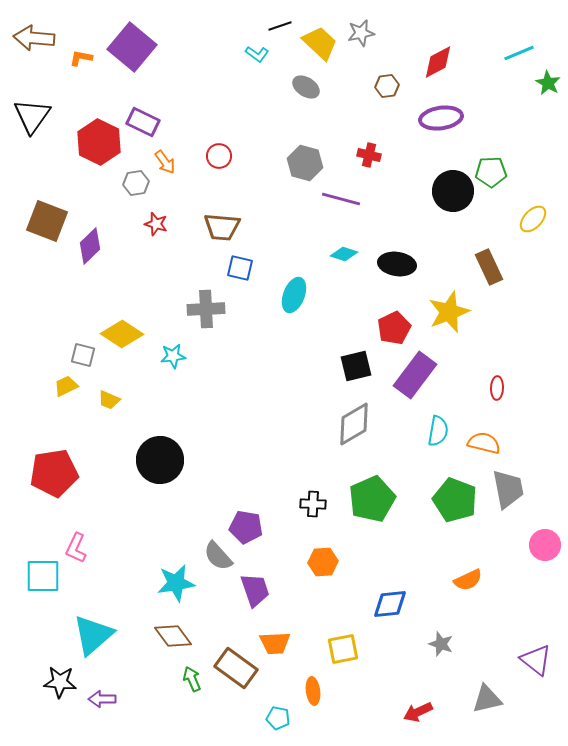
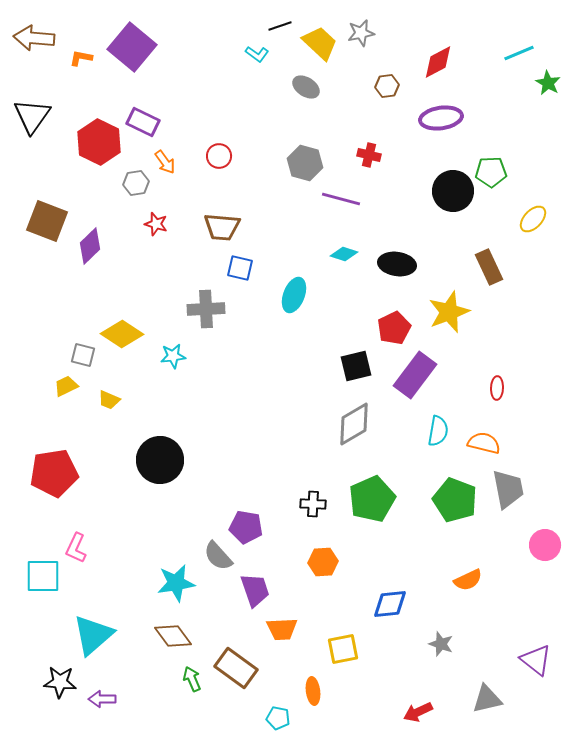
orange trapezoid at (275, 643): moved 7 px right, 14 px up
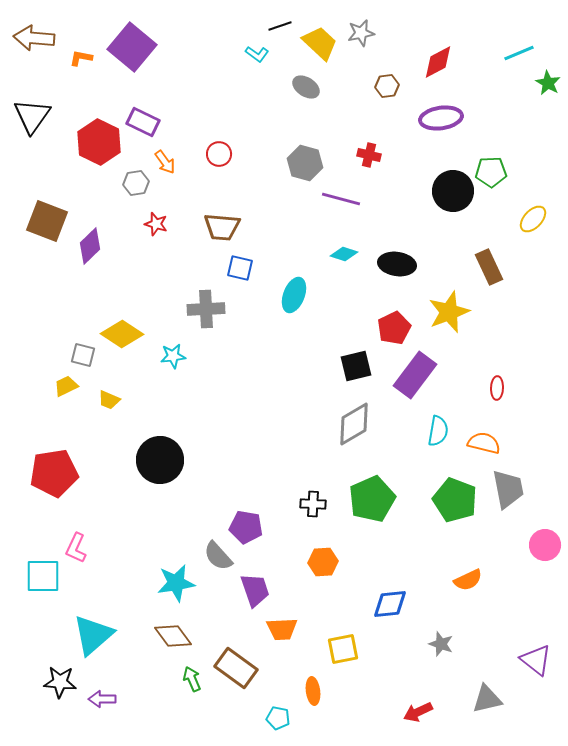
red circle at (219, 156): moved 2 px up
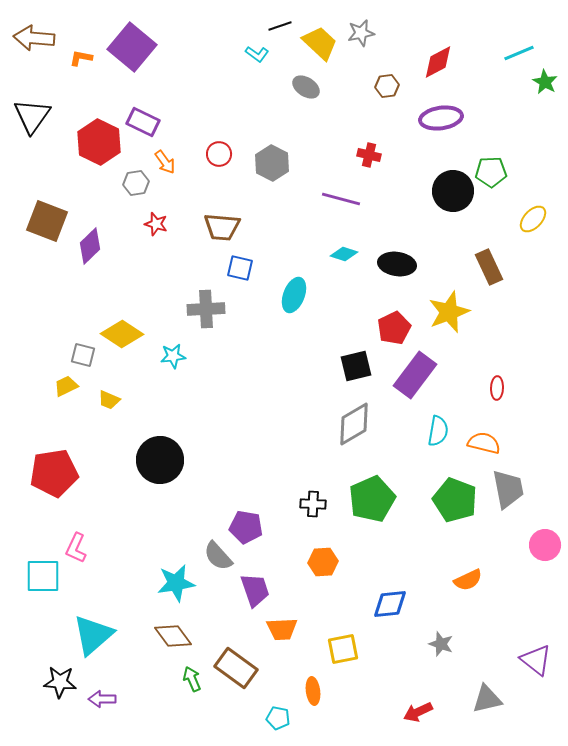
green star at (548, 83): moved 3 px left, 1 px up
gray hexagon at (305, 163): moved 33 px left; rotated 12 degrees clockwise
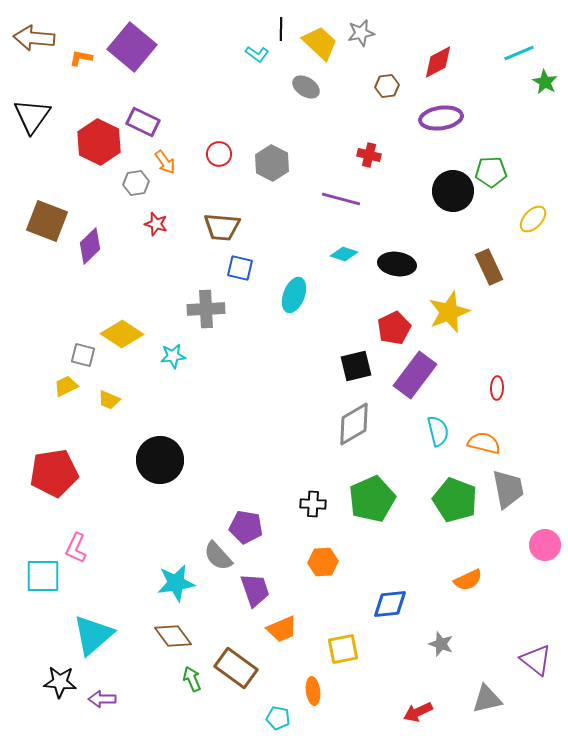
black line at (280, 26): moved 1 px right, 3 px down; rotated 70 degrees counterclockwise
cyan semicircle at (438, 431): rotated 24 degrees counterclockwise
orange trapezoid at (282, 629): rotated 20 degrees counterclockwise
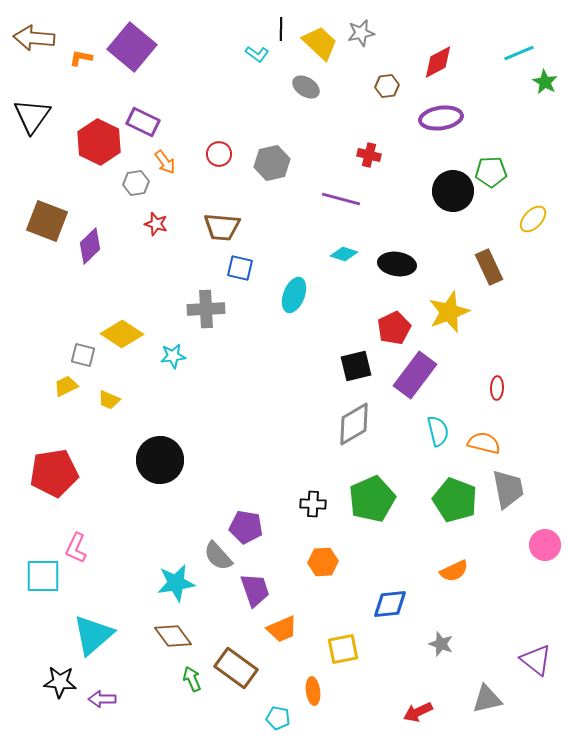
gray hexagon at (272, 163): rotated 20 degrees clockwise
orange semicircle at (468, 580): moved 14 px left, 9 px up
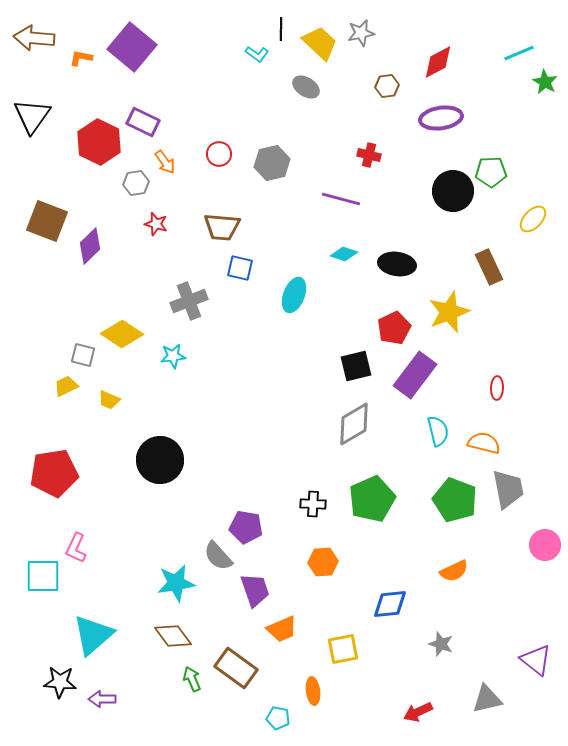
gray cross at (206, 309): moved 17 px left, 8 px up; rotated 18 degrees counterclockwise
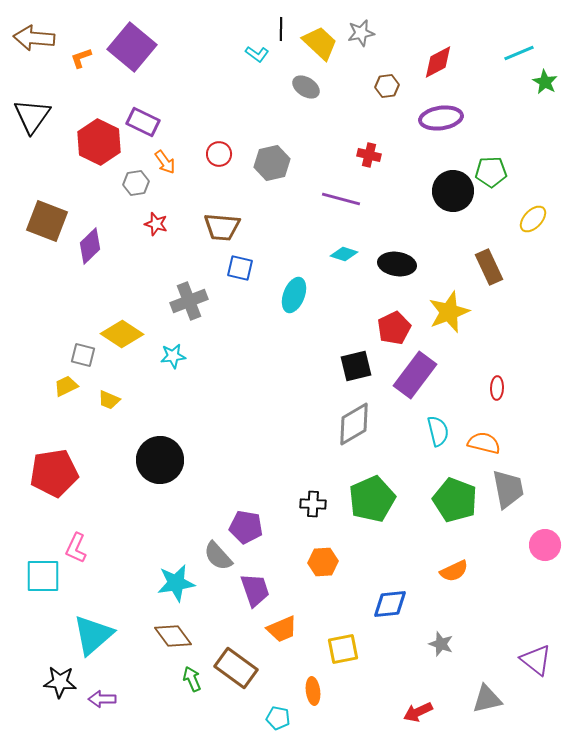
orange L-shape at (81, 58): rotated 30 degrees counterclockwise
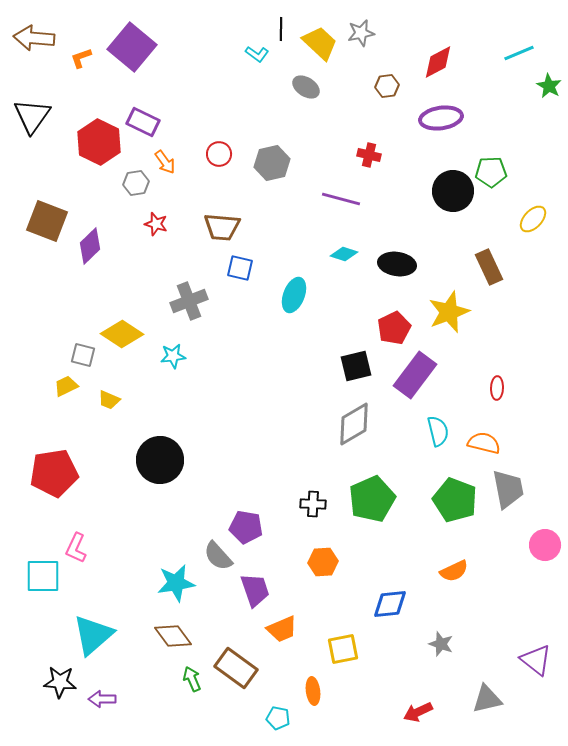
green star at (545, 82): moved 4 px right, 4 px down
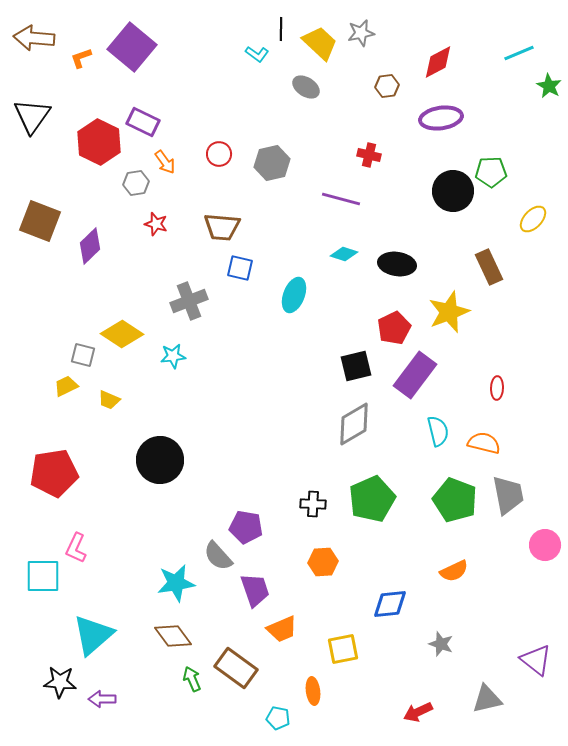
brown square at (47, 221): moved 7 px left
gray trapezoid at (508, 489): moved 6 px down
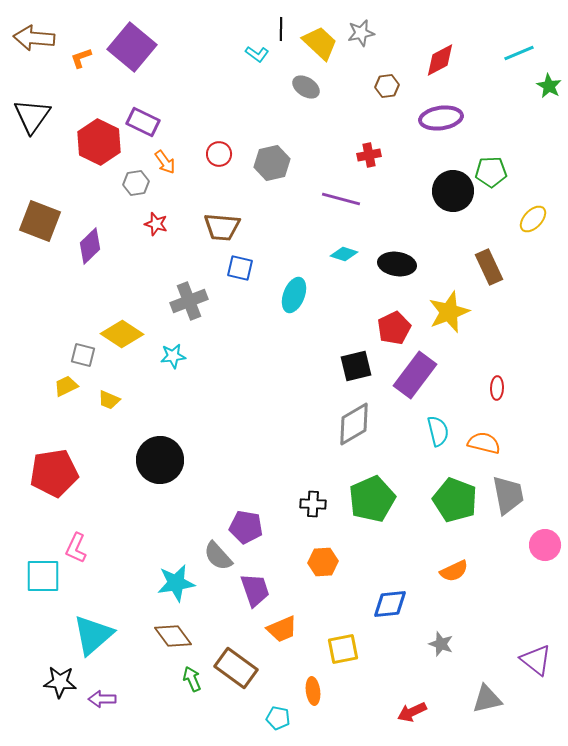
red diamond at (438, 62): moved 2 px right, 2 px up
red cross at (369, 155): rotated 25 degrees counterclockwise
red arrow at (418, 712): moved 6 px left
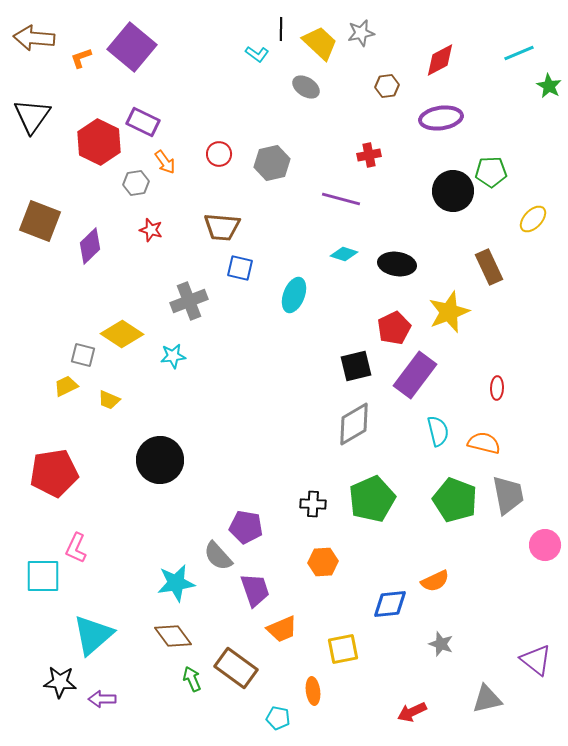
red star at (156, 224): moved 5 px left, 6 px down
orange semicircle at (454, 571): moved 19 px left, 10 px down
